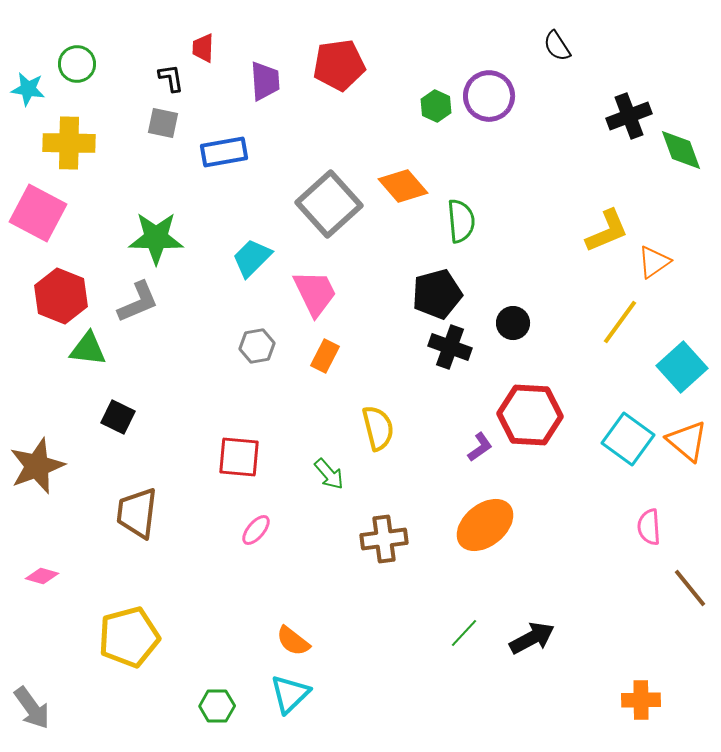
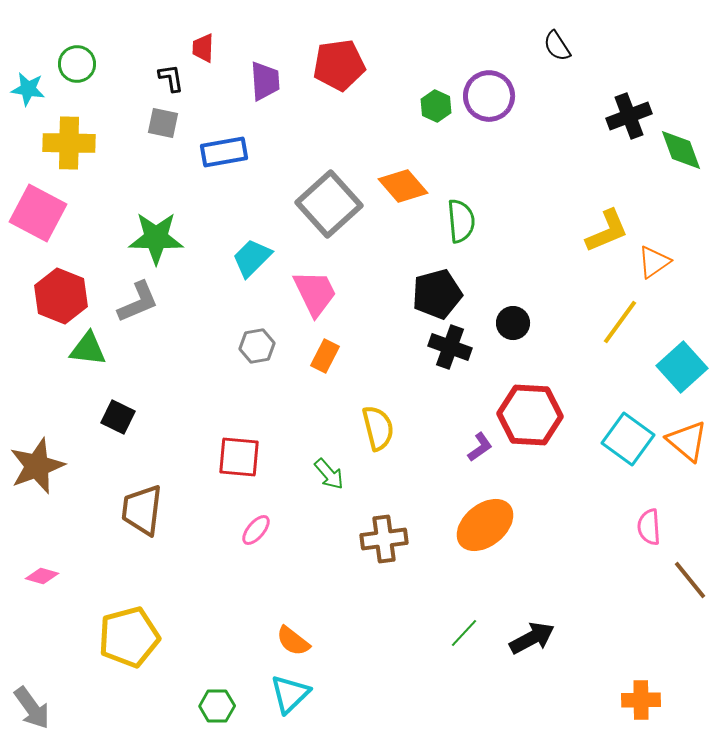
brown trapezoid at (137, 513): moved 5 px right, 3 px up
brown line at (690, 588): moved 8 px up
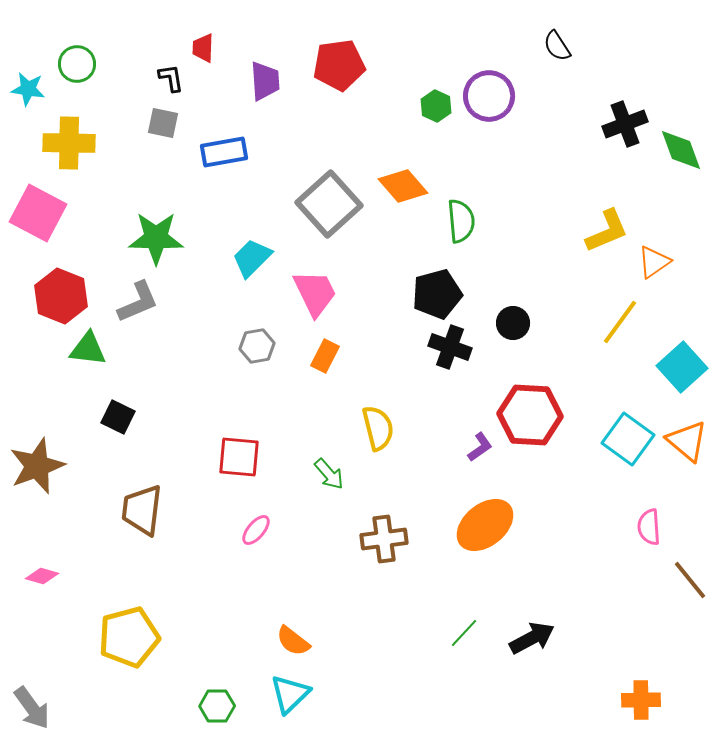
black cross at (629, 116): moved 4 px left, 8 px down
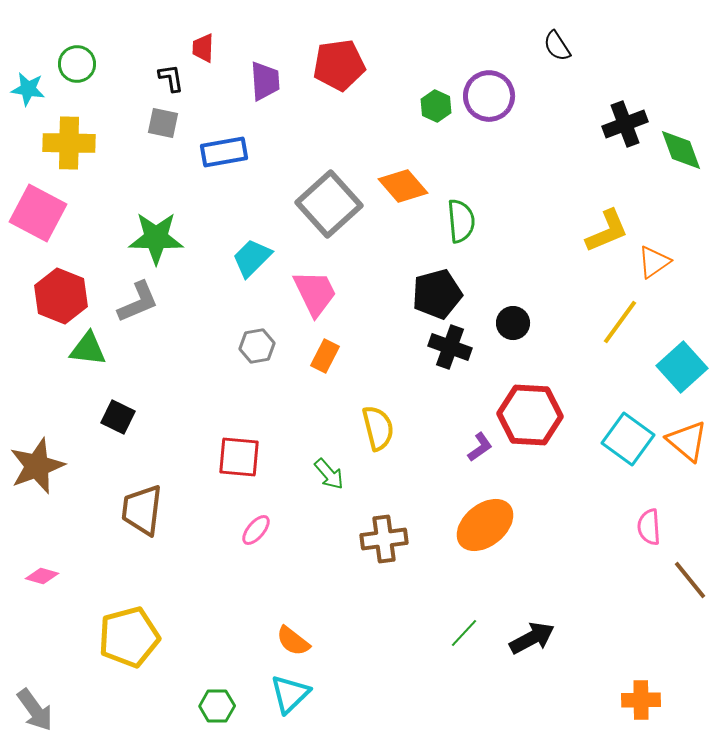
gray arrow at (32, 708): moved 3 px right, 2 px down
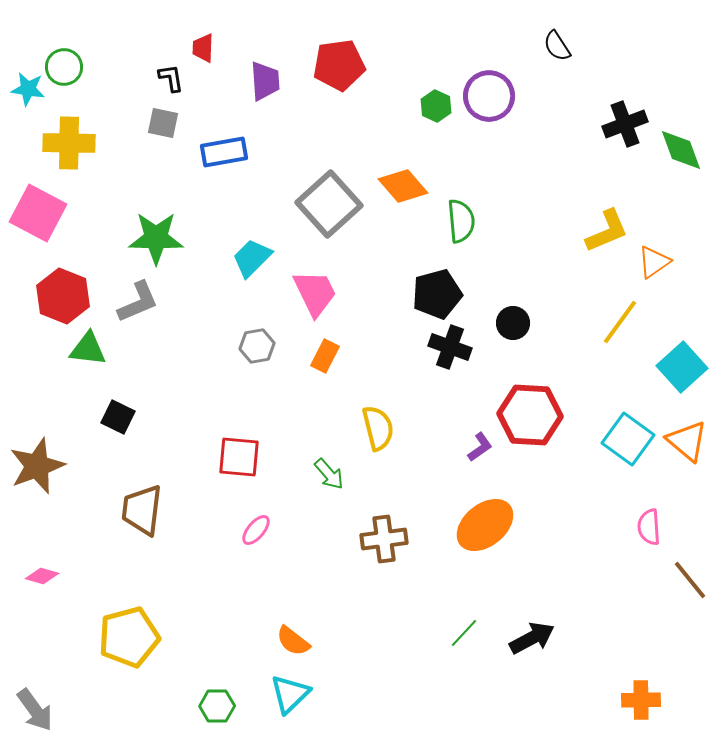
green circle at (77, 64): moved 13 px left, 3 px down
red hexagon at (61, 296): moved 2 px right
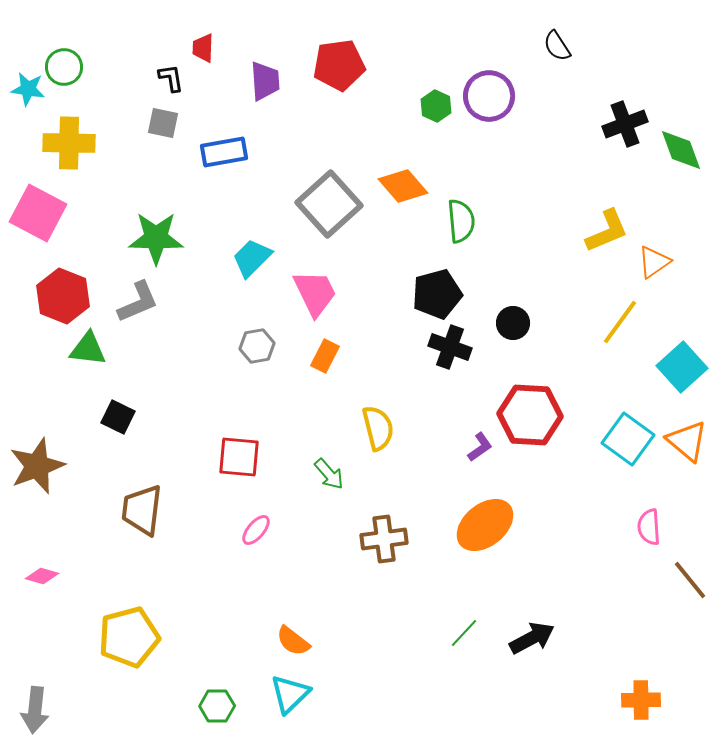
gray arrow at (35, 710): rotated 42 degrees clockwise
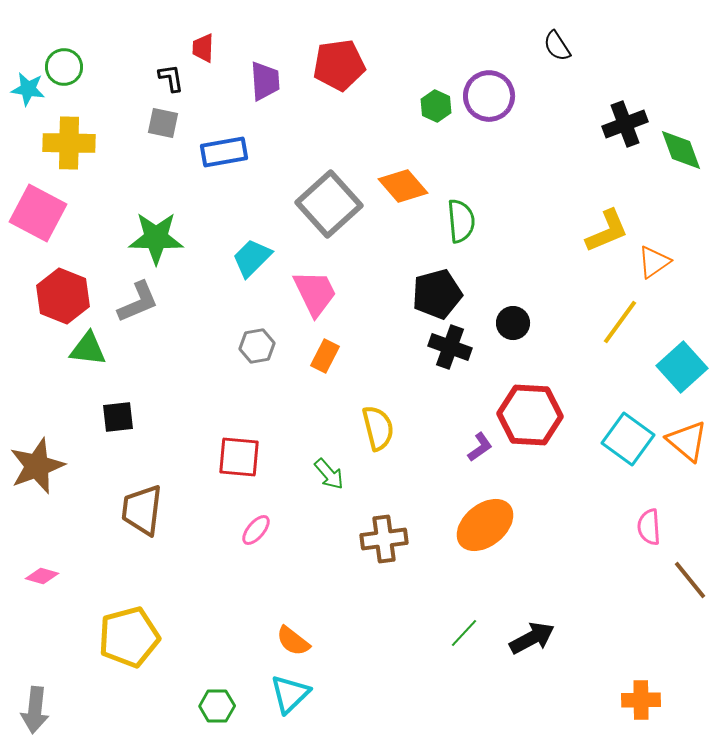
black square at (118, 417): rotated 32 degrees counterclockwise
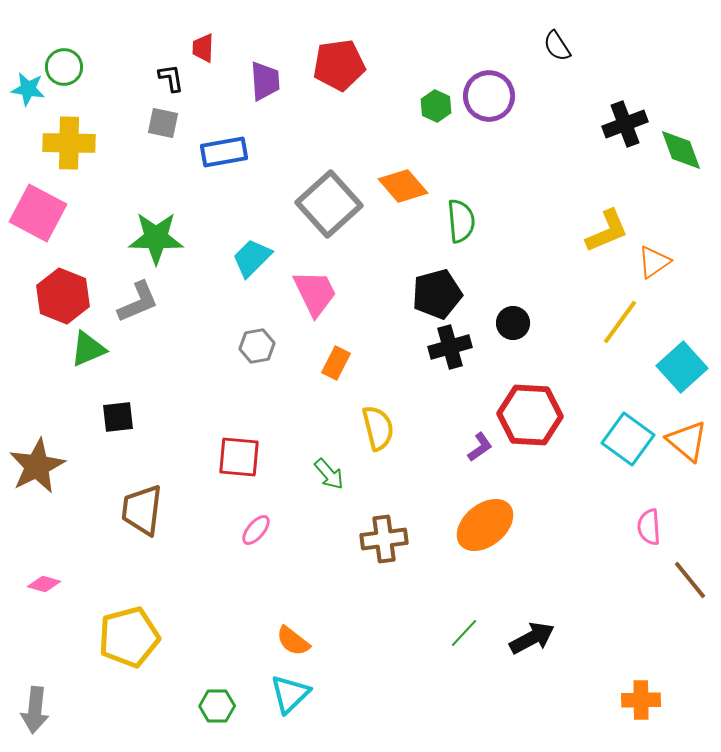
black cross at (450, 347): rotated 36 degrees counterclockwise
green triangle at (88, 349): rotated 30 degrees counterclockwise
orange rectangle at (325, 356): moved 11 px right, 7 px down
brown star at (37, 466): rotated 6 degrees counterclockwise
pink diamond at (42, 576): moved 2 px right, 8 px down
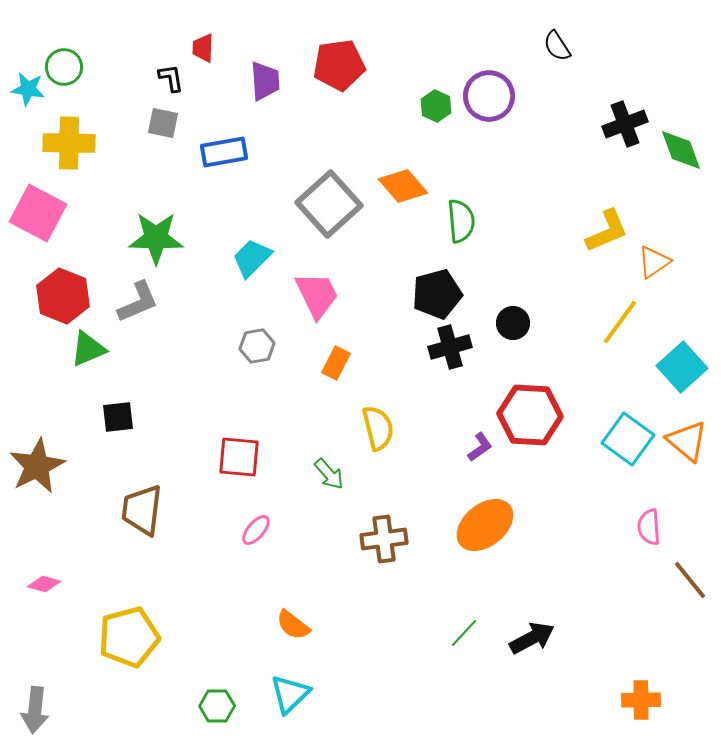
pink trapezoid at (315, 293): moved 2 px right, 2 px down
orange semicircle at (293, 641): moved 16 px up
